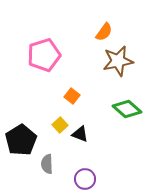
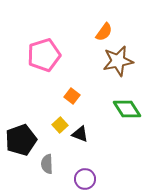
green diamond: rotated 16 degrees clockwise
black pentagon: rotated 12 degrees clockwise
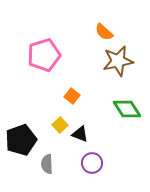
orange semicircle: rotated 96 degrees clockwise
purple circle: moved 7 px right, 16 px up
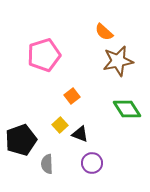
orange square: rotated 14 degrees clockwise
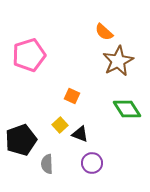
pink pentagon: moved 15 px left
brown star: rotated 16 degrees counterclockwise
orange square: rotated 28 degrees counterclockwise
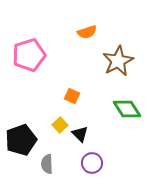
orange semicircle: moved 17 px left; rotated 60 degrees counterclockwise
black triangle: rotated 24 degrees clockwise
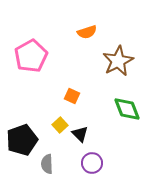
pink pentagon: moved 2 px right, 1 px down; rotated 12 degrees counterclockwise
green diamond: rotated 12 degrees clockwise
black pentagon: moved 1 px right
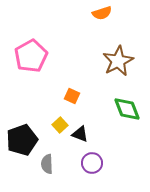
orange semicircle: moved 15 px right, 19 px up
black triangle: rotated 24 degrees counterclockwise
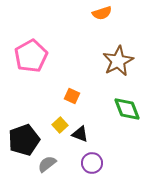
black pentagon: moved 2 px right
gray semicircle: rotated 54 degrees clockwise
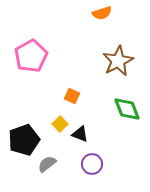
yellow square: moved 1 px up
purple circle: moved 1 px down
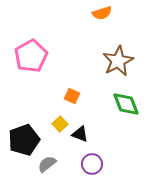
green diamond: moved 1 px left, 5 px up
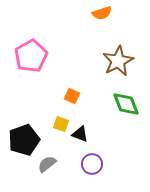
yellow square: moved 1 px right; rotated 28 degrees counterclockwise
